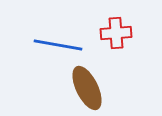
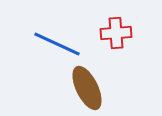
blue line: moved 1 px left, 1 px up; rotated 15 degrees clockwise
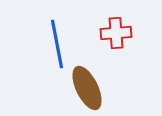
blue line: rotated 54 degrees clockwise
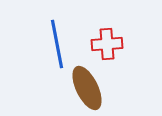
red cross: moved 9 px left, 11 px down
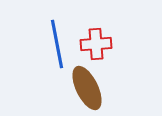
red cross: moved 11 px left
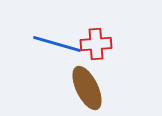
blue line: rotated 63 degrees counterclockwise
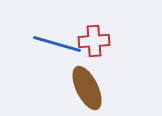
red cross: moved 2 px left, 3 px up
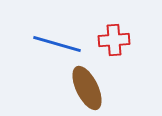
red cross: moved 20 px right, 1 px up
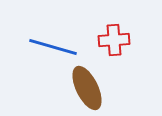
blue line: moved 4 px left, 3 px down
